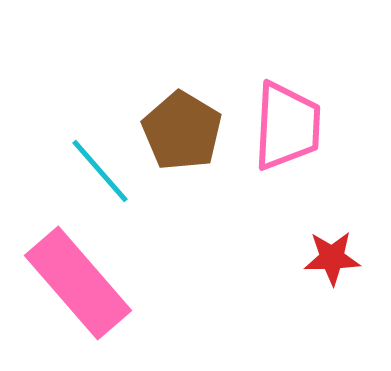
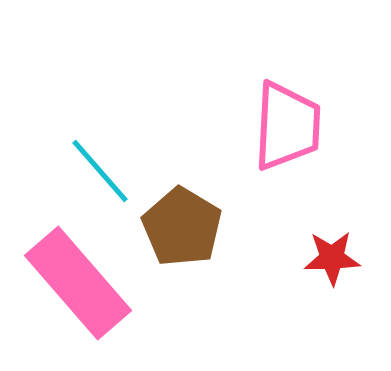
brown pentagon: moved 96 px down
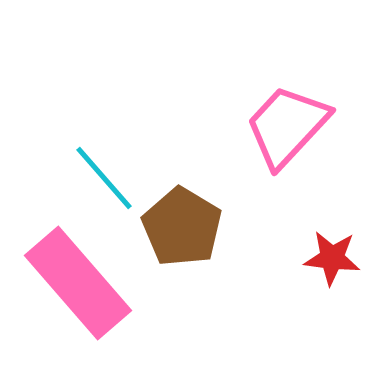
pink trapezoid: rotated 140 degrees counterclockwise
cyan line: moved 4 px right, 7 px down
red star: rotated 8 degrees clockwise
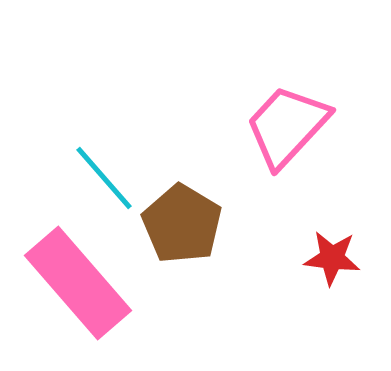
brown pentagon: moved 3 px up
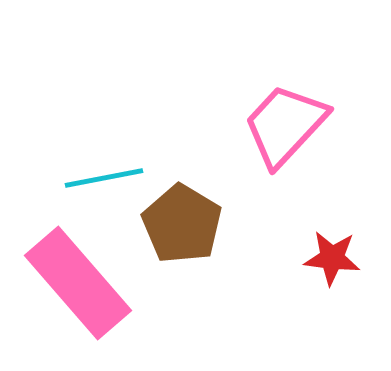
pink trapezoid: moved 2 px left, 1 px up
cyan line: rotated 60 degrees counterclockwise
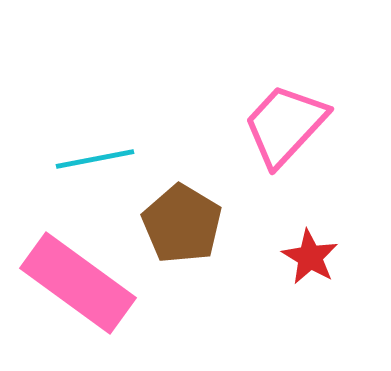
cyan line: moved 9 px left, 19 px up
red star: moved 22 px left, 1 px up; rotated 24 degrees clockwise
pink rectangle: rotated 13 degrees counterclockwise
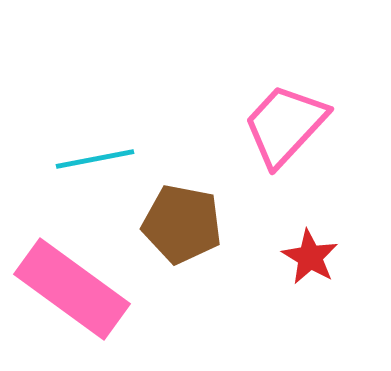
brown pentagon: rotated 20 degrees counterclockwise
pink rectangle: moved 6 px left, 6 px down
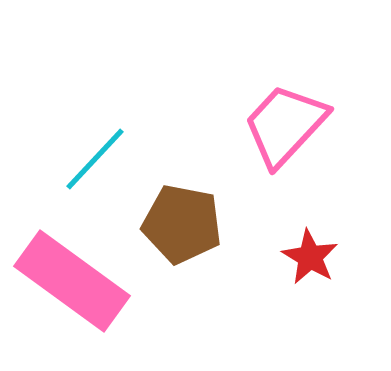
cyan line: rotated 36 degrees counterclockwise
pink rectangle: moved 8 px up
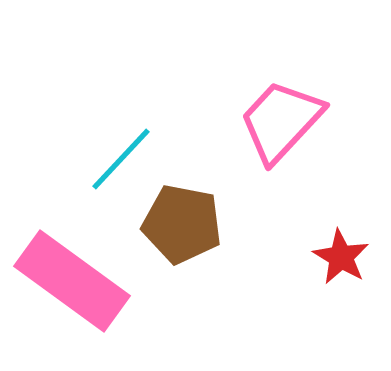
pink trapezoid: moved 4 px left, 4 px up
cyan line: moved 26 px right
red star: moved 31 px right
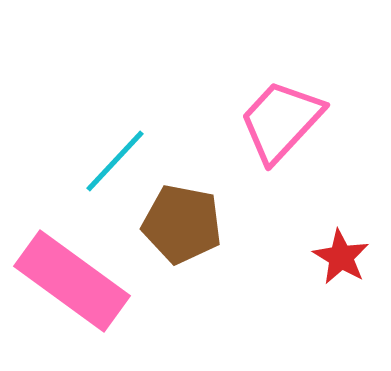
cyan line: moved 6 px left, 2 px down
